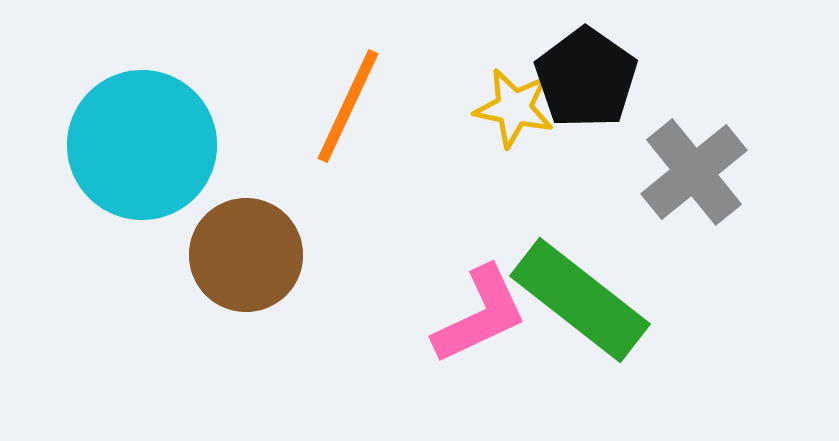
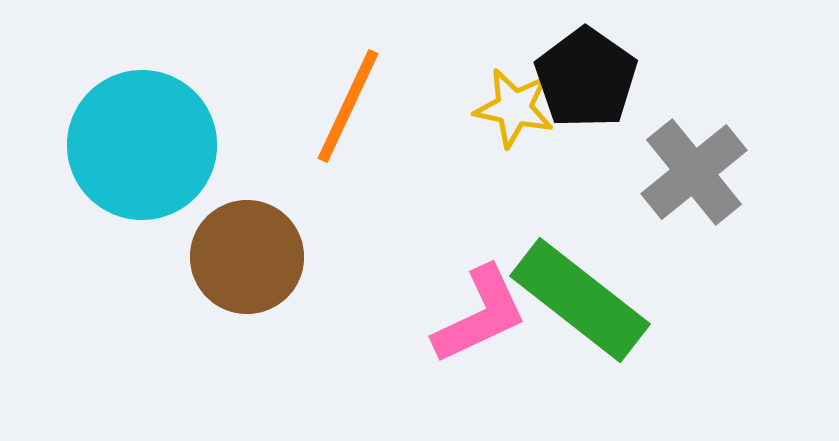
brown circle: moved 1 px right, 2 px down
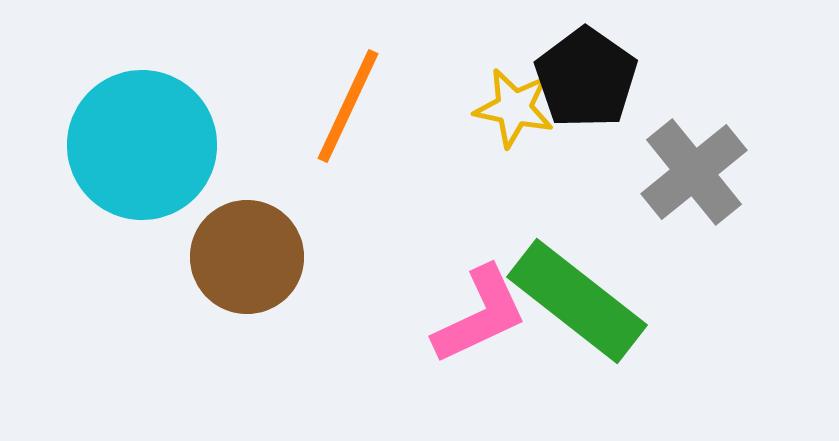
green rectangle: moved 3 px left, 1 px down
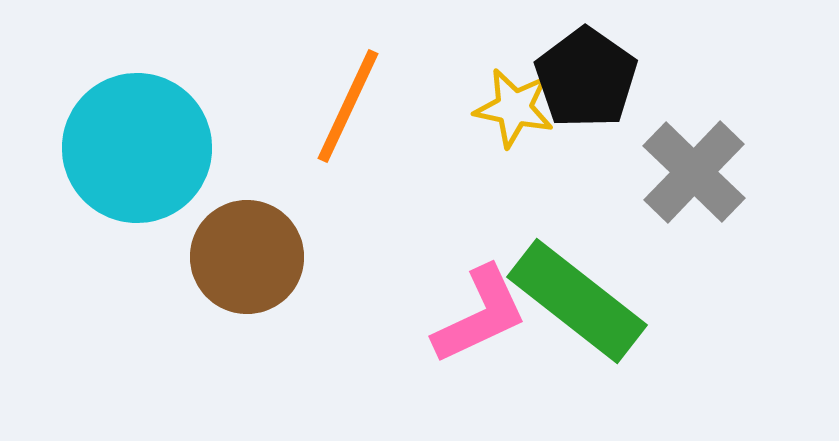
cyan circle: moved 5 px left, 3 px down
gray cross: rotated 7 degrees counterclockwise
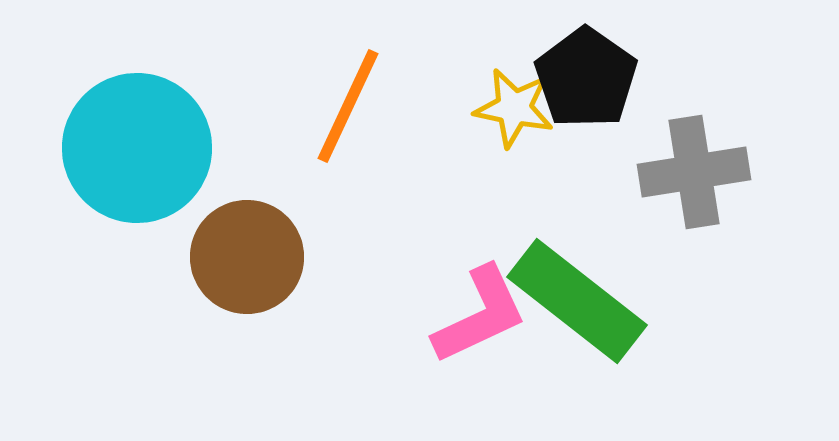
gray cross: rotated 37 degrees clockwise
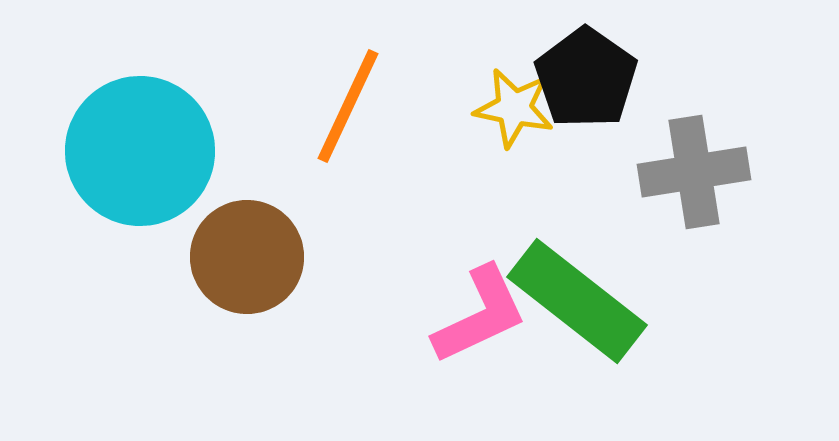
cyan circle: moved 3 px right, 3 px down
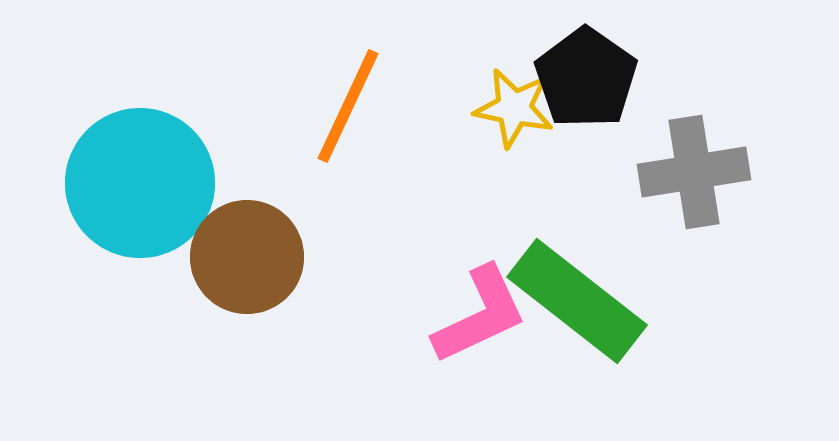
cyan circle: moved 32 px down
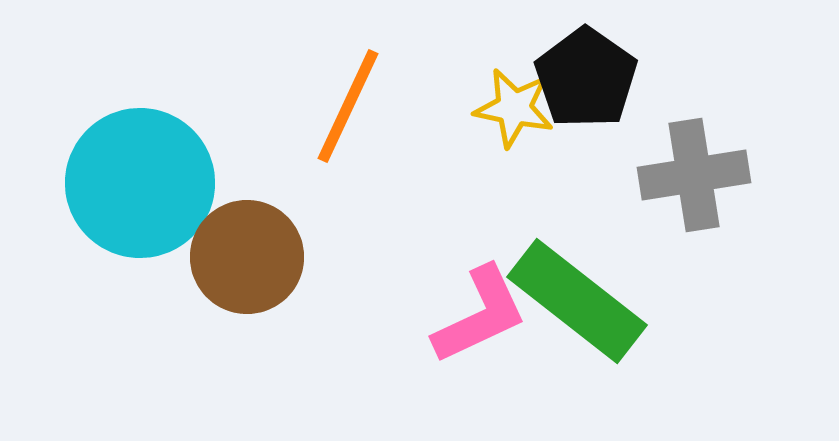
gray cross: moved 3 px down
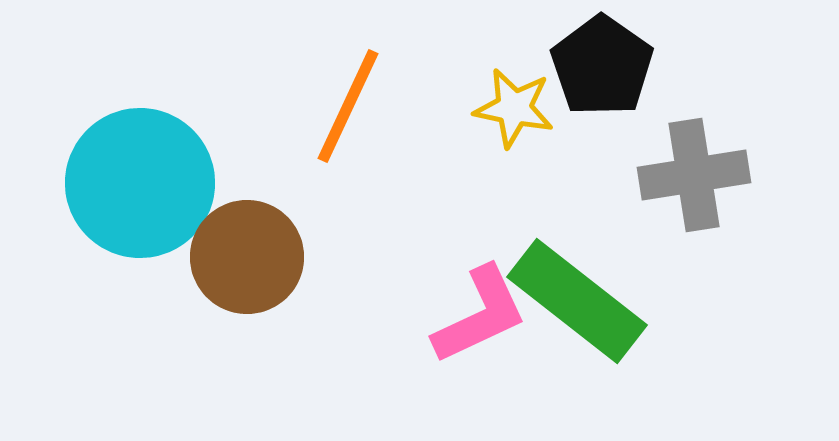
black pentagon: moved 16 px right, 12 px up
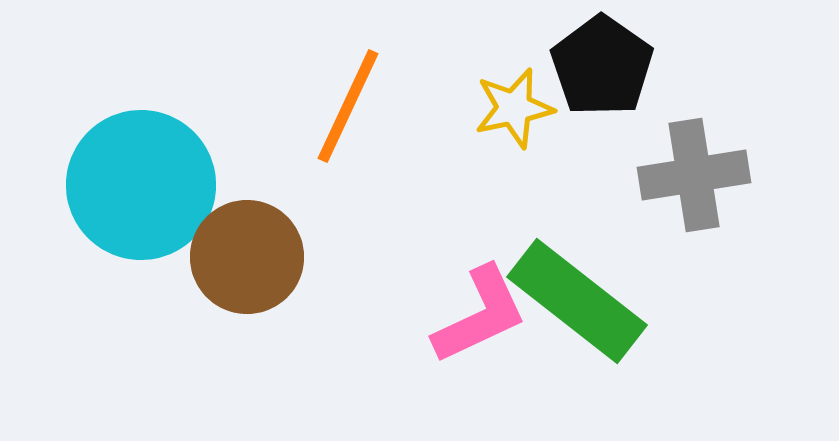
yellow star: rotated 24 degrees counterclockwise
cyan circle: moved 1 px right, 2 px down
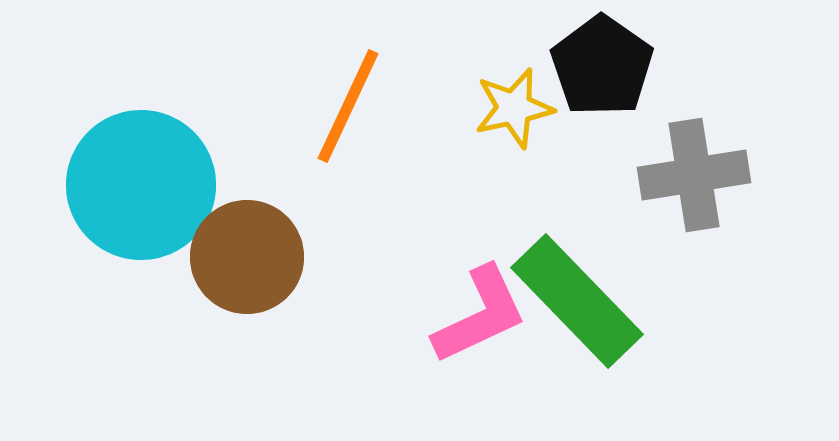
green rectangle: rotated 8 degrees clockwise
